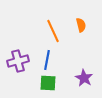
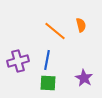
orange line: moved 2 px right; rotated 25 degrees counterclockwise
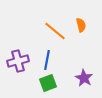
green square: rotated 24 degrees counterclockwise
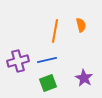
orange line: rotated 60 degrees clockwise
blue line: rotated 66 degrees clockwise
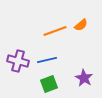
orange semicircle: rotated 64 degrees clockwise
orange line: rotated 60 degrees clockwise
purple cross: rotated 30 degrees clockwise
green square: moved 1 px right, 1 px down
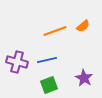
orange semicircle: moved 2 px right, 1 px down
purple cross: moved 1 px left, 1 px down
green square: moved 1 px down
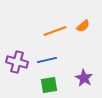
green square: rotated 12 degrees clockwise
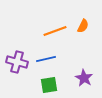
orange semicircle: rotated 24 degrees counterclockwise
blue line: moved 1 px left, 1 px up
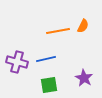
orange line: moved 3 px right; rotated 10 degrees clockwise
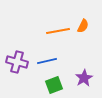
blue line: moved 1 px right, 2 px down
purple star: rotated 12 degrees clockwise
green square: moved 5 px right; rotated 12 degrees counterclockwise
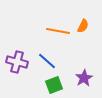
orange line: rotated 20 degrees clockwise
blue line: rotated 54 degrees clockwise
